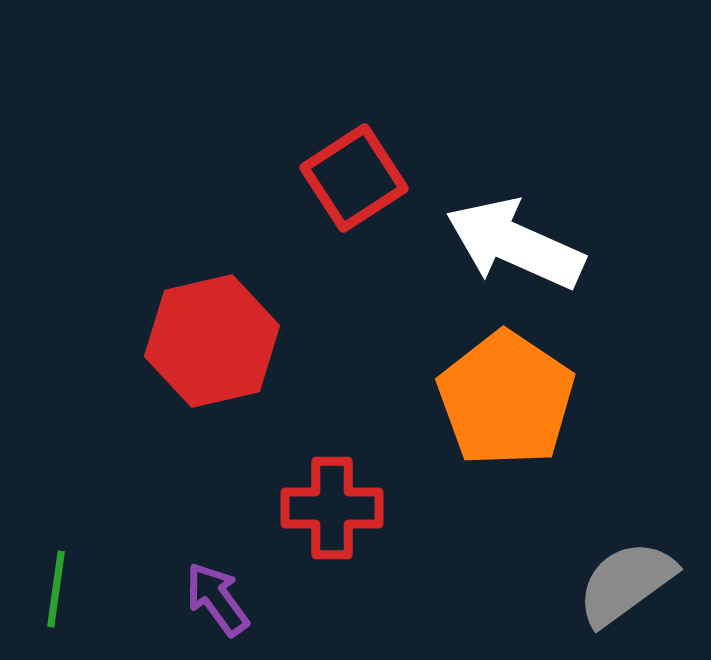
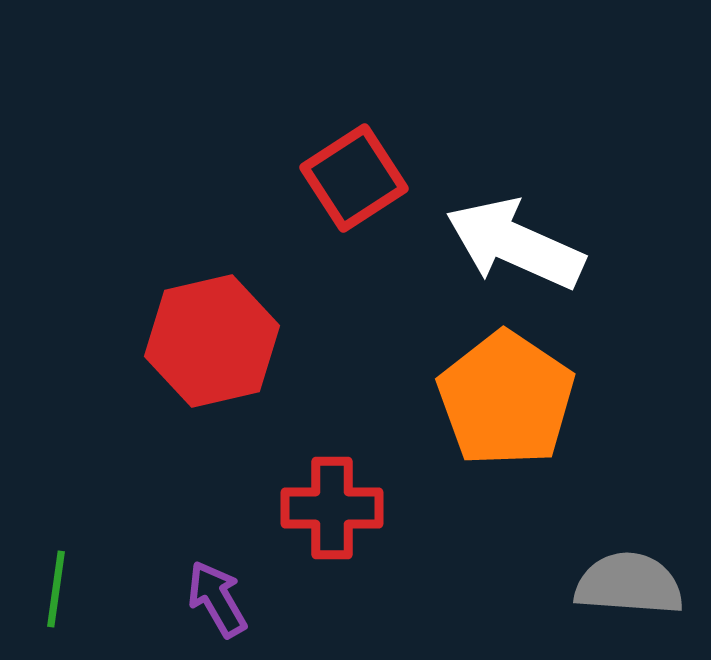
gray semicircle: moved 3 px right, 1 px down; rotated 40 degrees clockwise
purple arrow: rotated 6 degrees clockwise
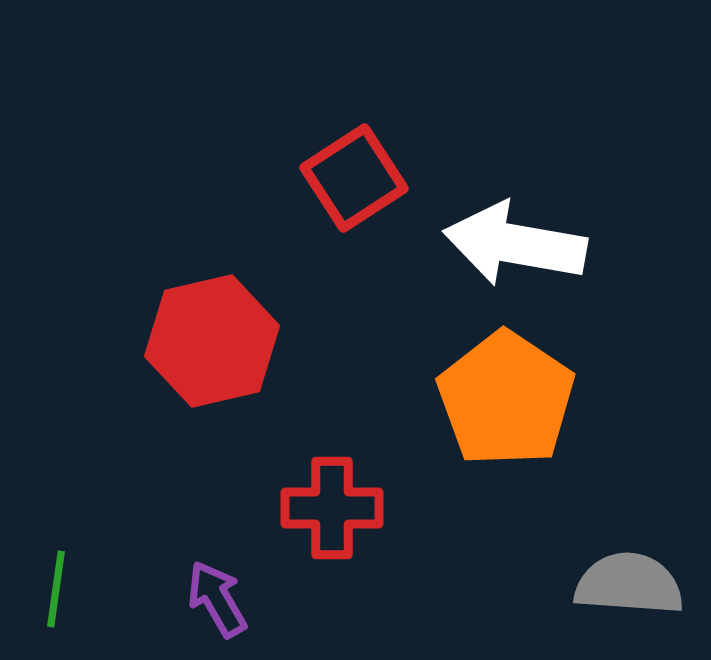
white arrow: rotated 14 degrees counterclockwise
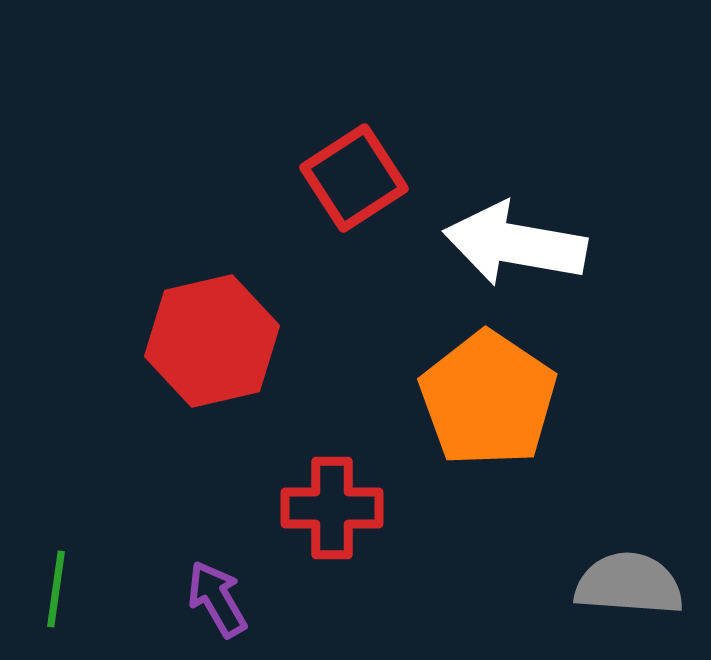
orange pentagon: moved 18 px left
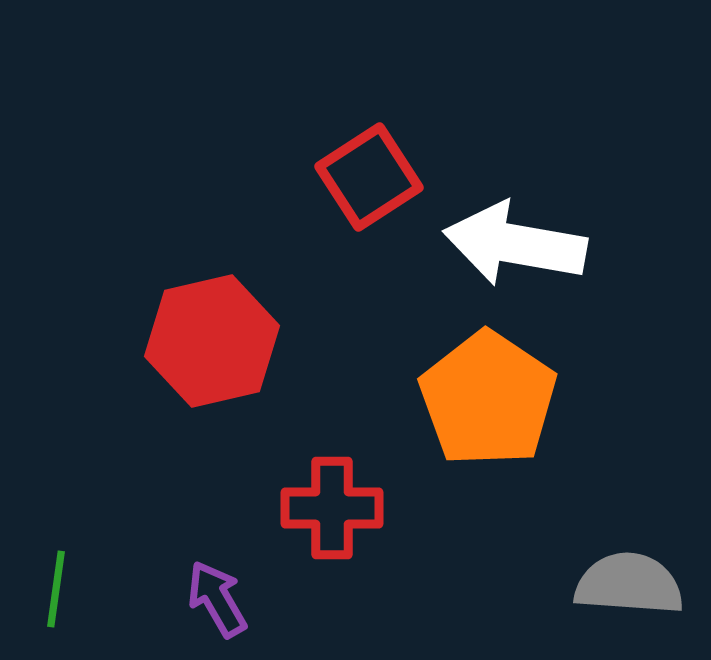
red square: moved 15 px right, 1 px up
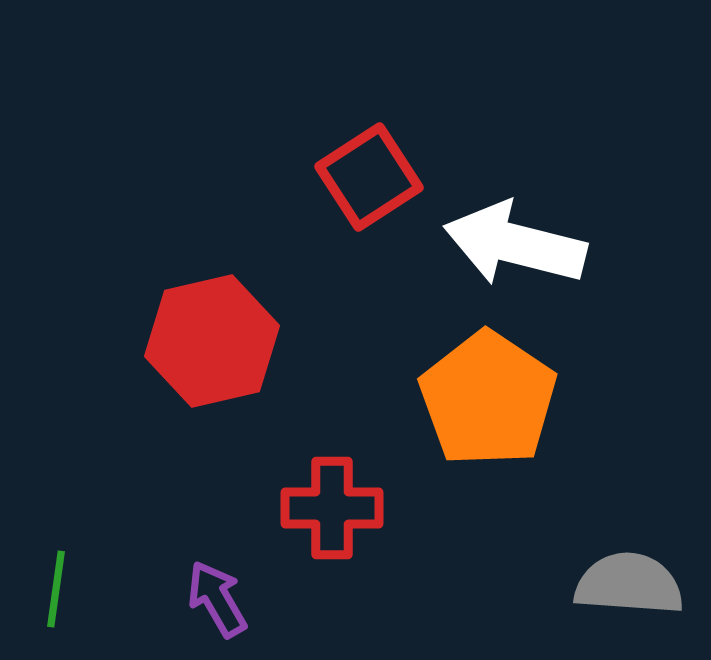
white arrow: rotated 4 degrees clockwise
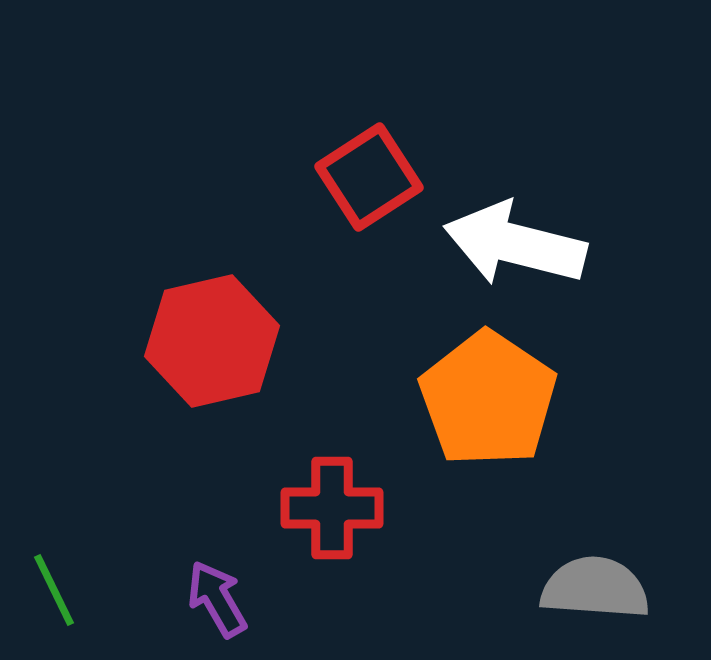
gray semicircle: moved 34 px left, 4 px down
green line: moved 2 px left, 1 px down; rotated 34 degrees counterclockwise
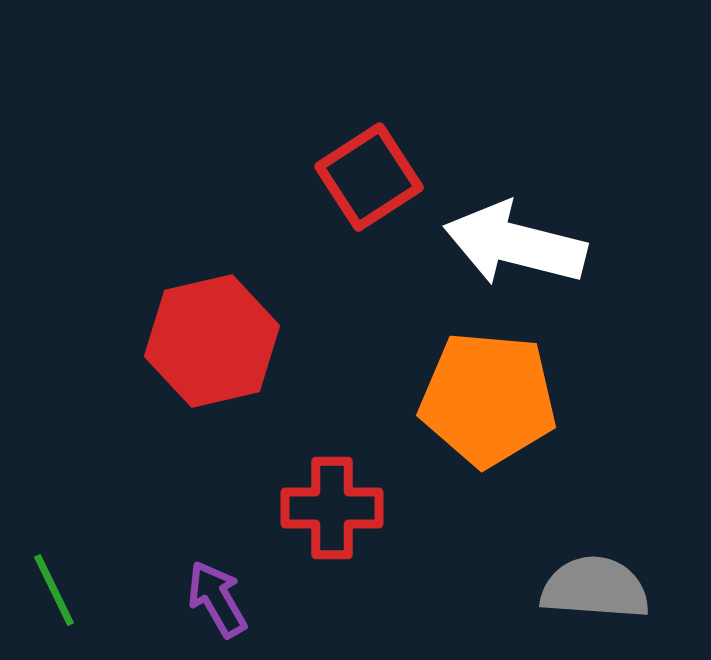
orange pentagon: rotated 29 degrees counterclockwise
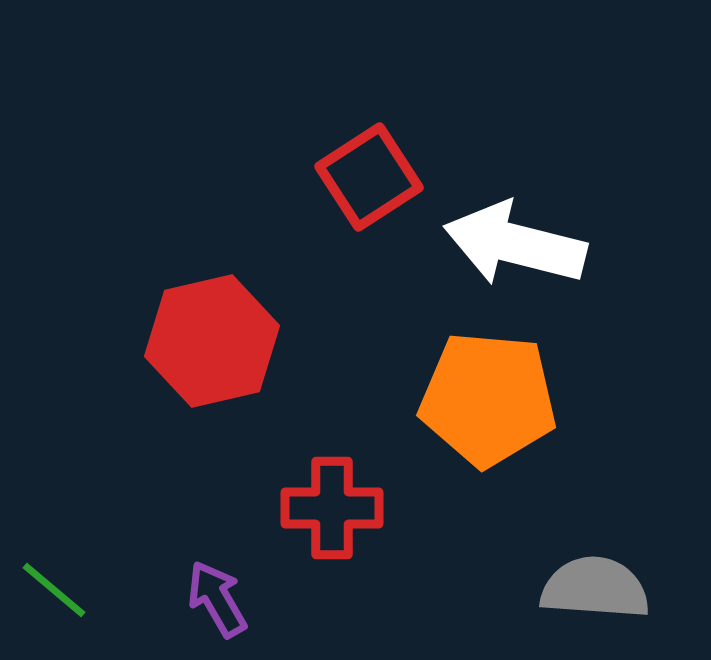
green line: rotated 24 degrees counterclockwise
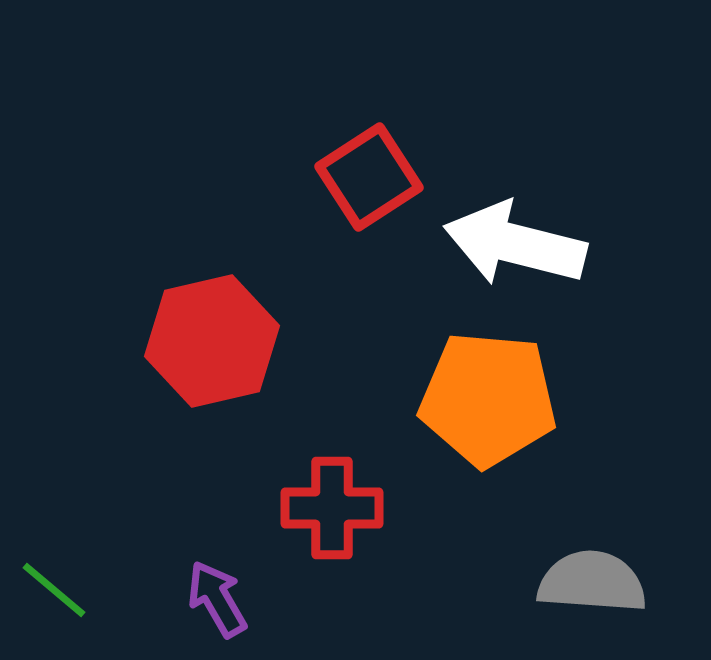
gray semicircle: moved 3 px left, 6 px up
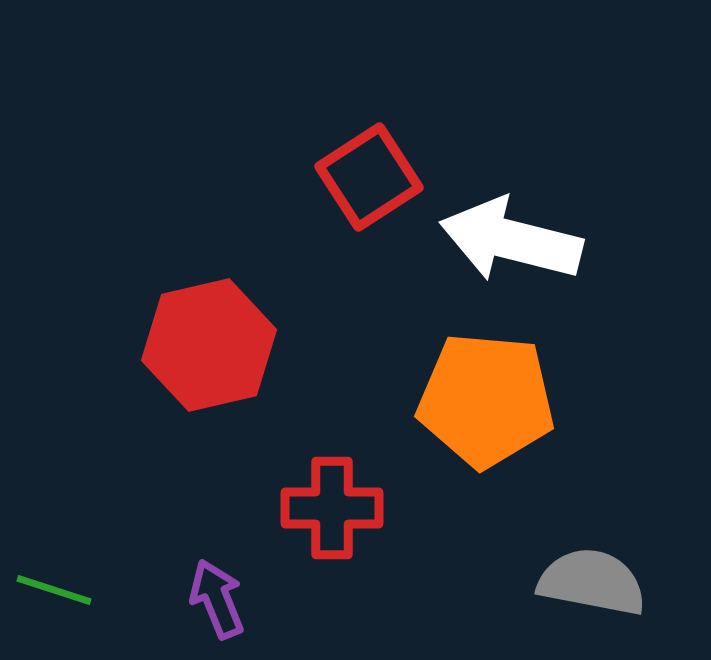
white arrow: moved 4 px left, 4 px up
red hexagon: moved 3 px left, 4 px down
orange pentagon: moved 2 px left, 1 px down
gray semicircle: rotated 7 degrees clockwise
green line: rotated 22 degrees counterclockwise
purple arrow: rotated 8 degrees clockwise
